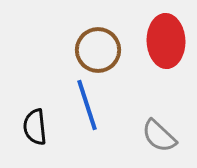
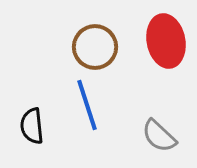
red ellipse: rotated 9 degrees counterclockwise
brown circle: moved 3 px left, 3 px up
black semicircle: moved 3 px left, 1 px up
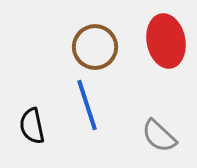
black semicircle: rotated 6 degrees counterclockwise
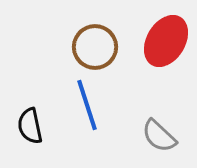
red ellipse: rotated 42 degrees clockwise
black semicircle: moved 2 px left
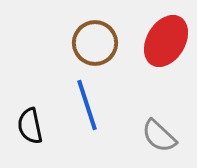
brown circle: moved 4 px up
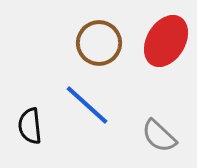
brown circle: moved 4 px right
blue line: rotated 30 degrees counterclockwise
black semicircle: rotated 6 degrees clockwise
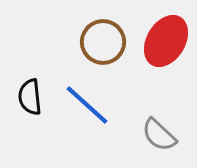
brown circle: moved 4 px right, 1 px up
black semicircle: moved 29 px up
gray semicircle: moved 1 px up
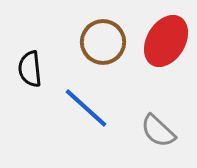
black semicircle: moved 28 px up
blue line: moved 1 px left, 3 px down
gray semicircle: moved 1 px left, 4 px up
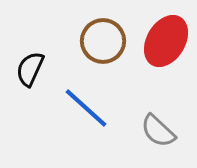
brown circle: moved 1 px up
black semicircle: rotated 30 degrees clockwise
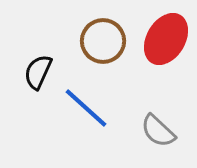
red ellipse: moved 2 px up
black semicircle: moved 8 px right, 3 px down
